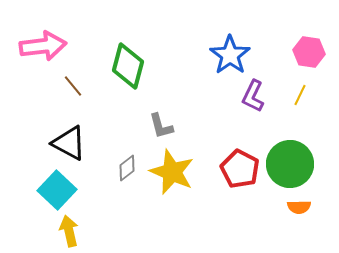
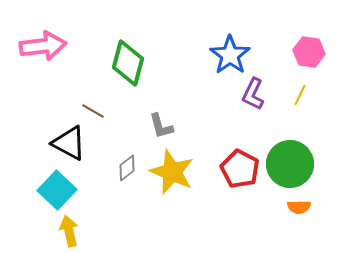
green diamond: moved 3 px up
brown line: moved 20 px right, 25 px down; rotated 20 degrees counterclockwise
purple L-shape: moved 2 px up
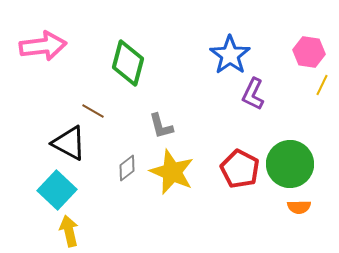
yellow line: moved 22 px right, 10 px up
